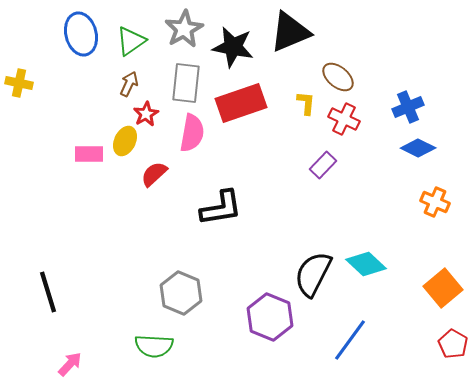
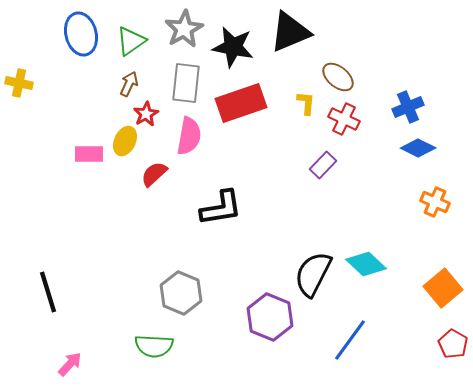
pink semicircle: moved 3 px left, 3 px down
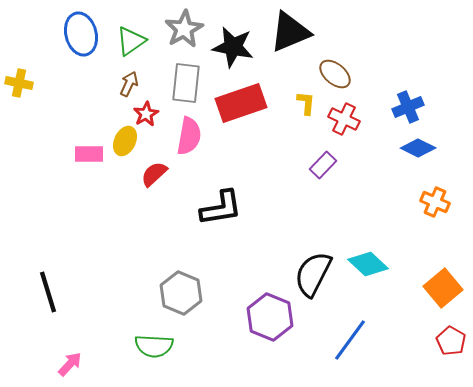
brown ellipse: moved 3 px left, 3 px up
cyan diamond: moved 2 px right
red pentagon: moved 2 px left, 3 px up
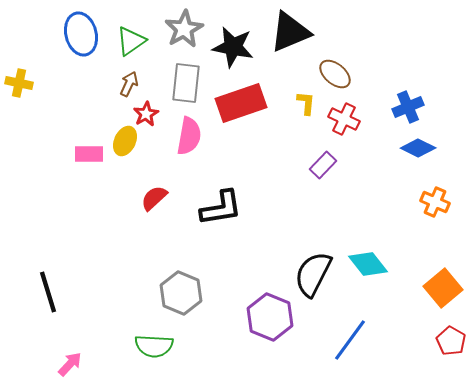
red semicircle: moved 24 px down
cyan diamond: rotated 9 degrees clockwise
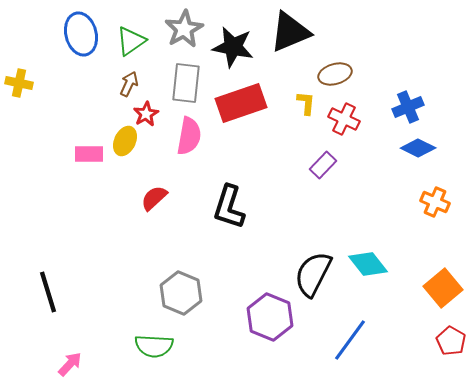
brown ellipse: rotated 56 degrees counterclockwise
black L-shape: moved 8 px right, 1 px up; rotated 117 degrees clockwise
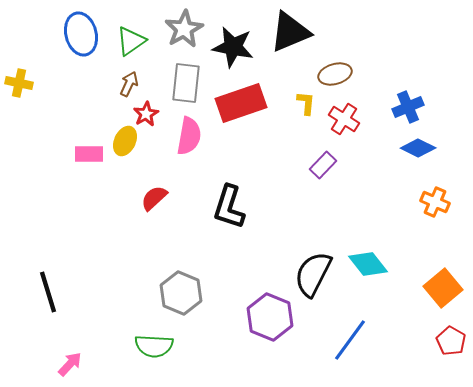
red cross: rotated 8 degrees clockwise
